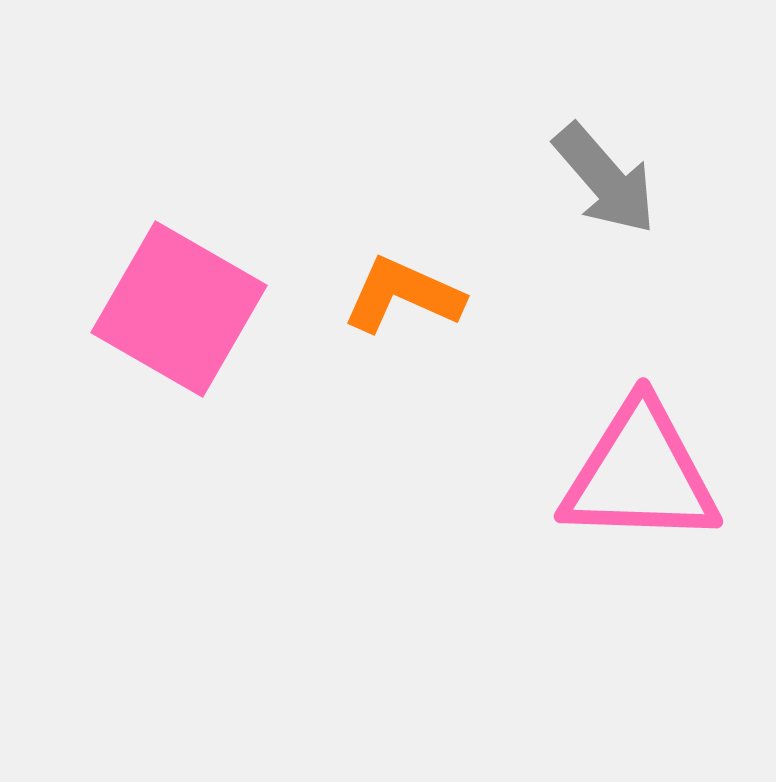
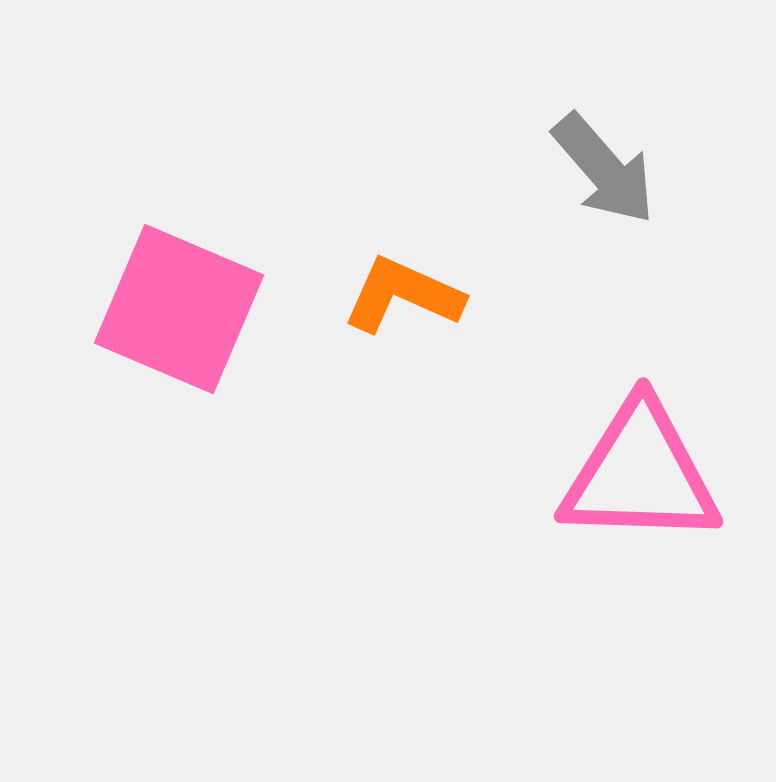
gray arrow: moved 1 px left, 10 px up
pink square: rotated 7 degrees counterclockwise
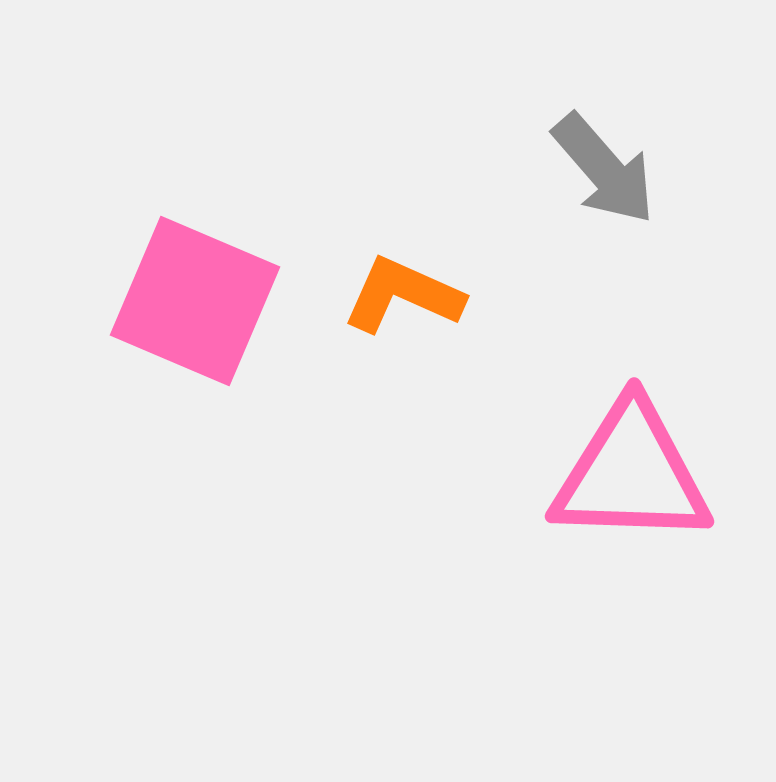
pink square: moved 16 px right, 8 px up
pink triangle: moved 9 px left
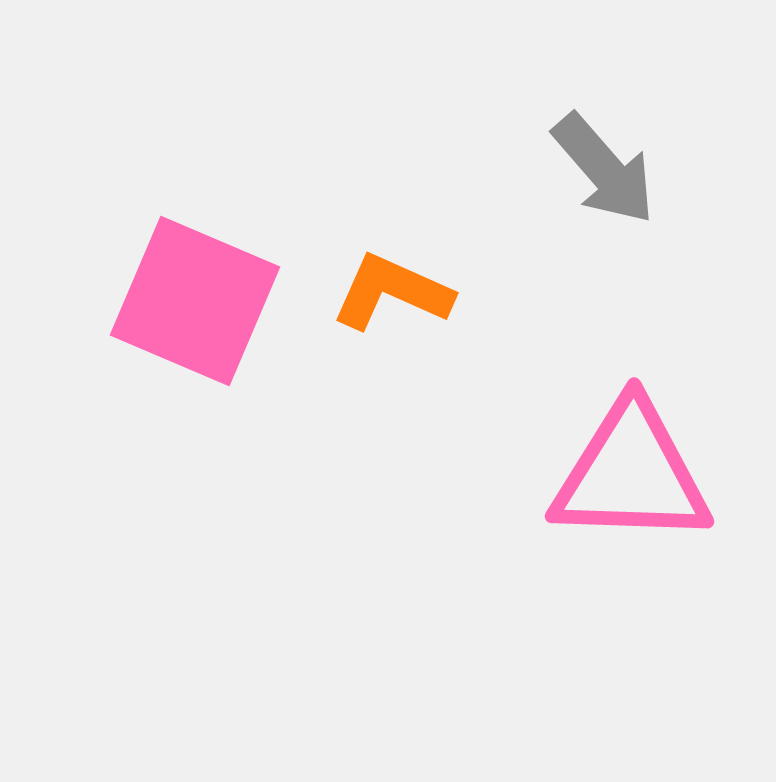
orange L-shape: moved 11 px left, 3 px up
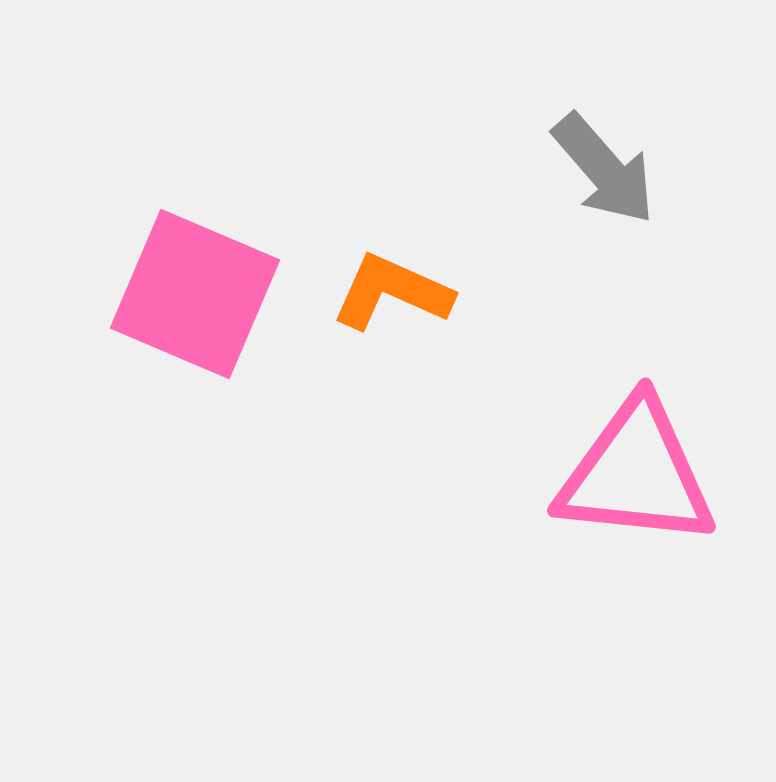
pink square: moved 7 px up
pink triangle: moved 5 px right; rotated 4 degrees clockwise
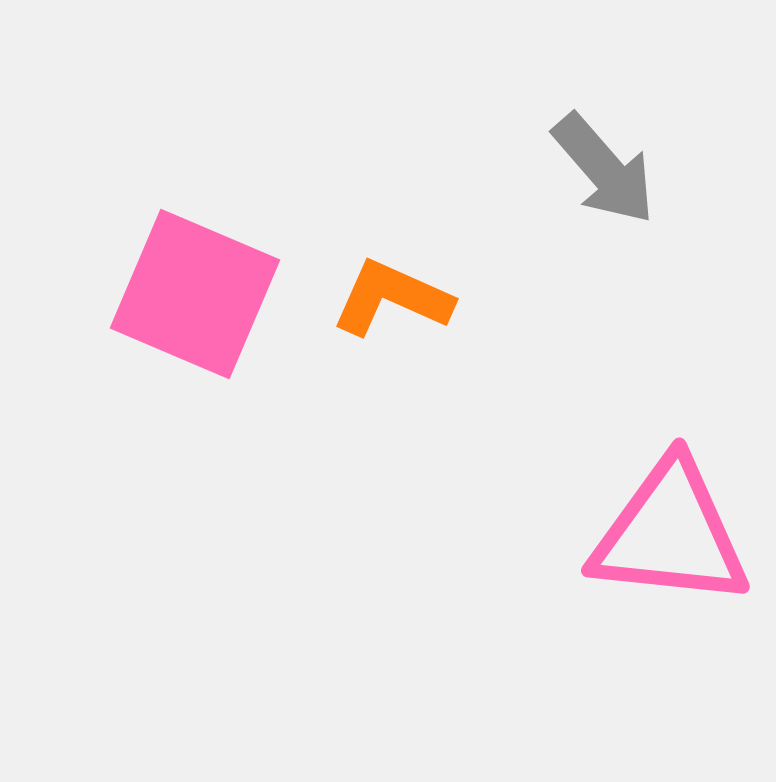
orange L-shape: moved 6 px down
pink triangle: moved 34 px right, 60 px down
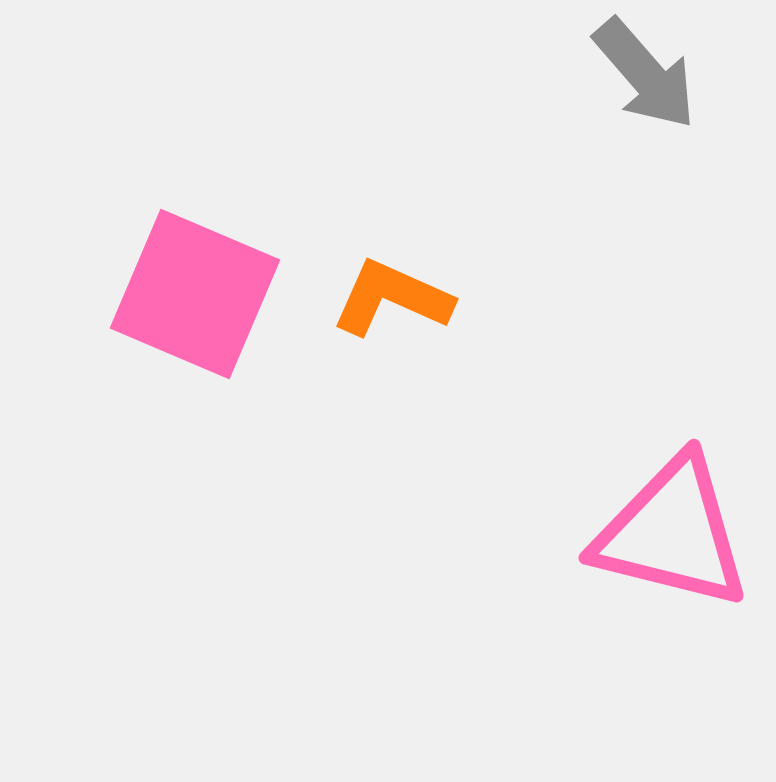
gray arrow: moved 41 px right, 95 px up
pink triangle: moved 2 px right, 1 px up; rotated 8 degrees clockwise
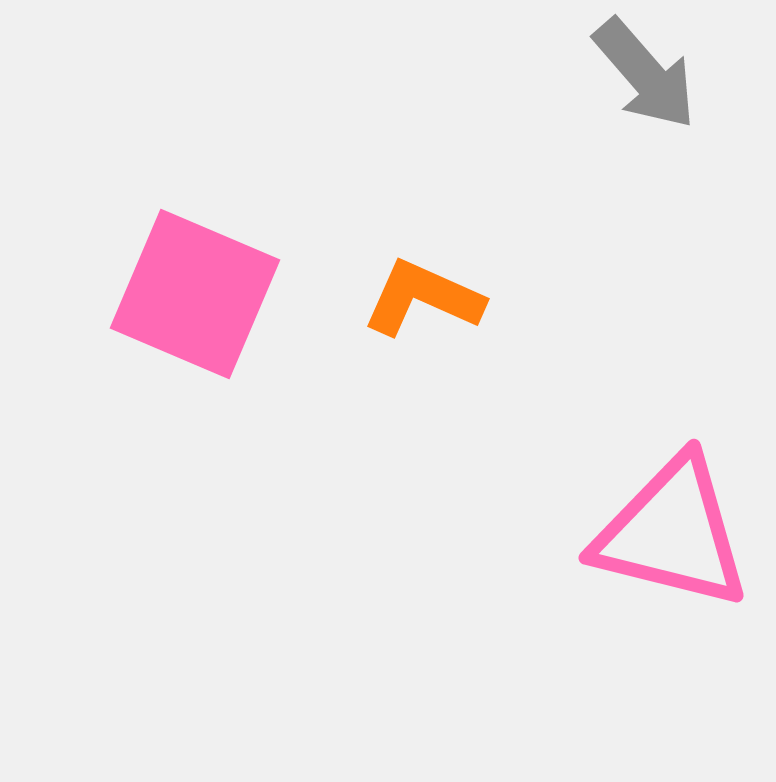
orange L-shape: moved 31 px right
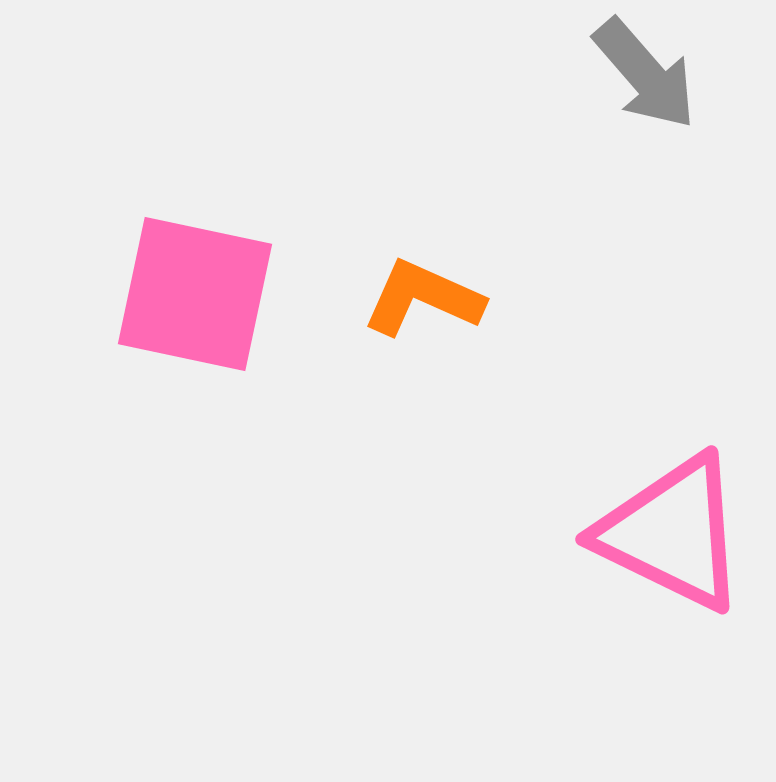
pink square: rotated 11 degrees counterclockwise
pink triangle: rotated 12 degrees clockwise
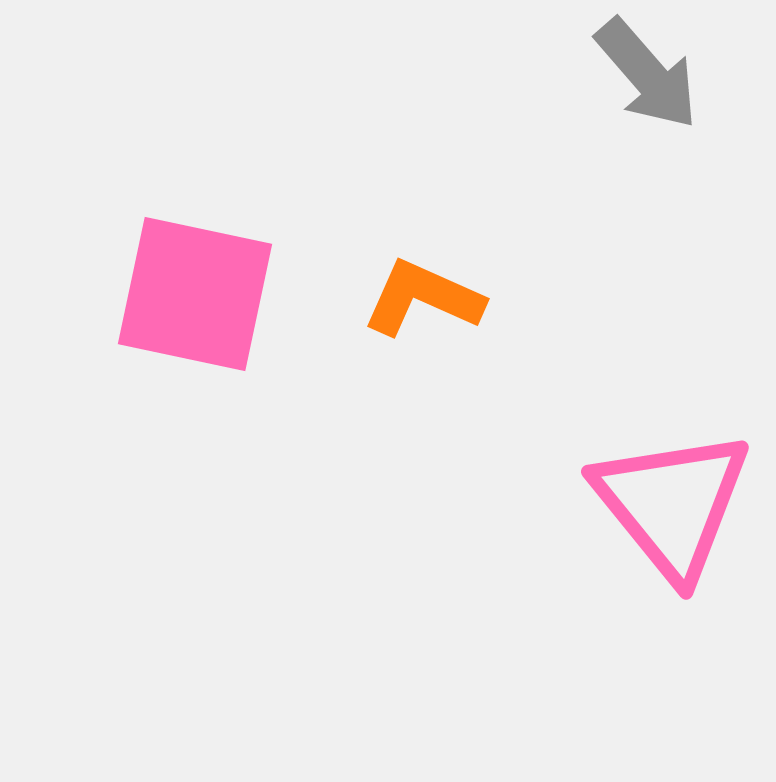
gray arrow: moved 2 px right
pink triangle: moved 29 px up; rotated 25 degrees clockwise
